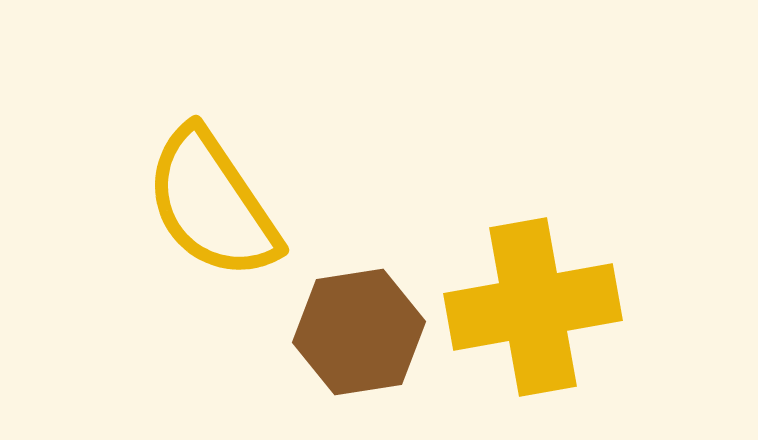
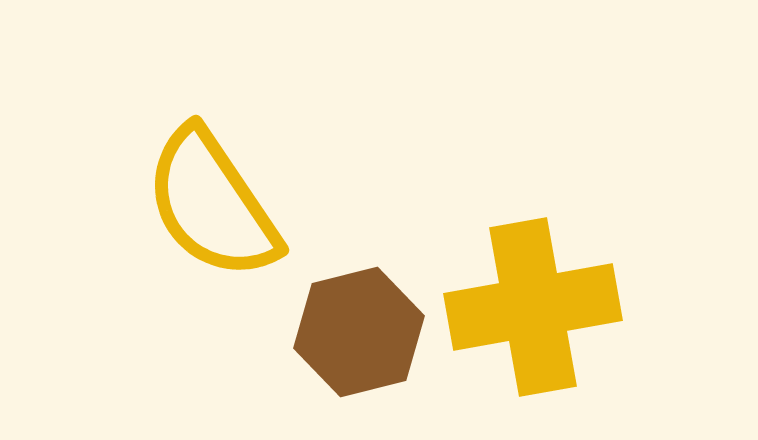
brown hexagon: rotated 5 degrees counterclockwise
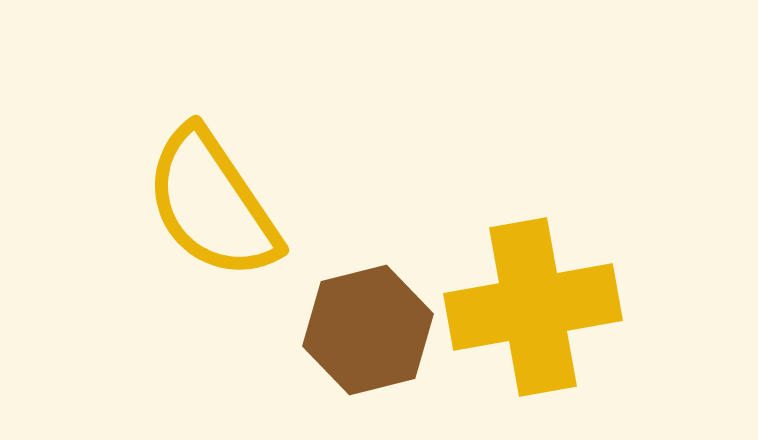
brown hexagon: moved 9 px right, 2 px up
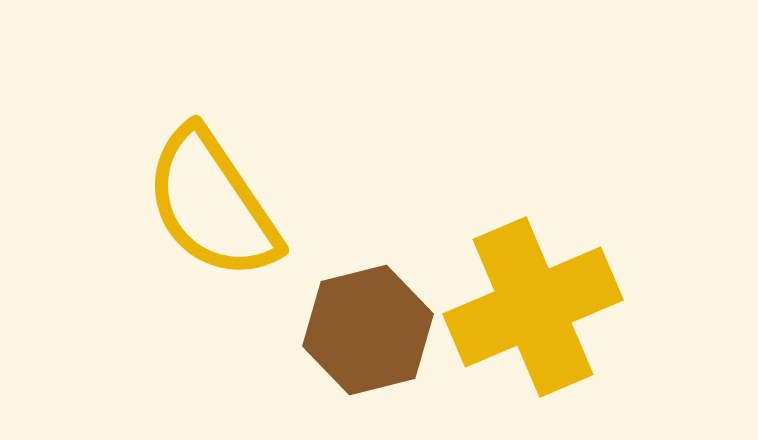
yellow cross: rotated 13 degrees counterclockwise
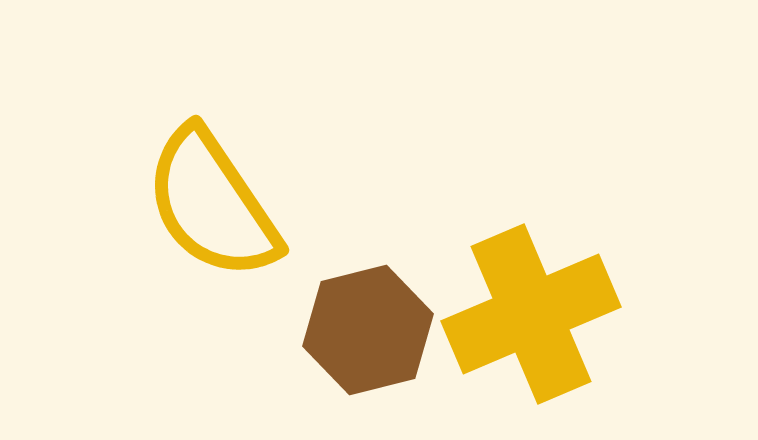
yellow cross: moved 2 px left, 7 px down
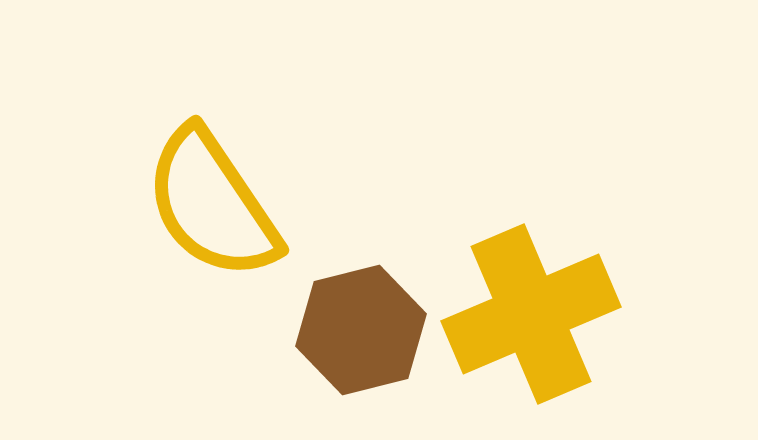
brown hexagon: moved 7 px left
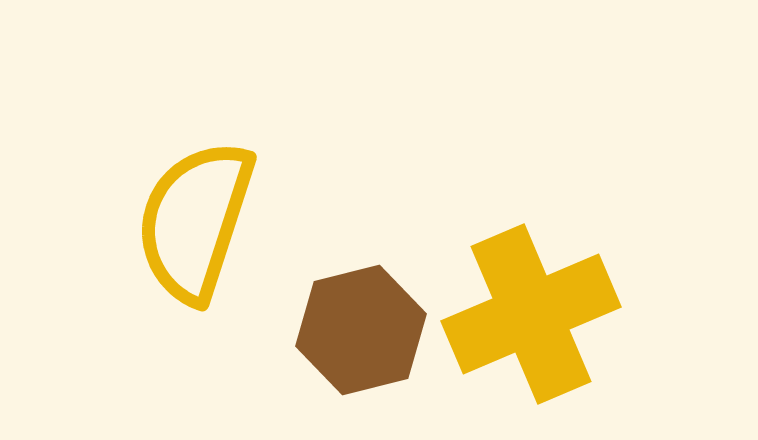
yellow semicircle: moved 17 px left, 17 px down; rotated 52 degrees clockwise
